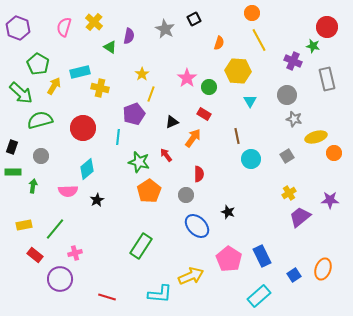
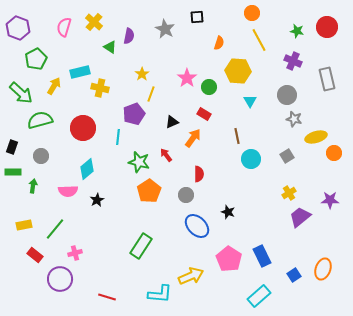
black square at (194, 19): moved 3 px right, 2 px up; rotated 24 degrees clockwise
green star at (313, 46): moved 16 px left, 15 px up
green pentagon at (38, 64): moved 2 px left, 5 px up; rotated 15 degrees clockwise
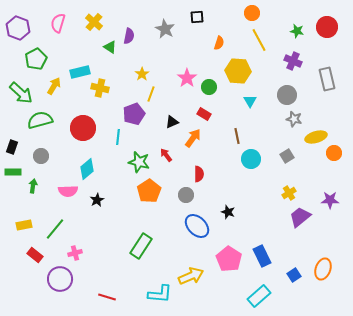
pink semicircle at (64, 27): moved 6 px left, 4 px up
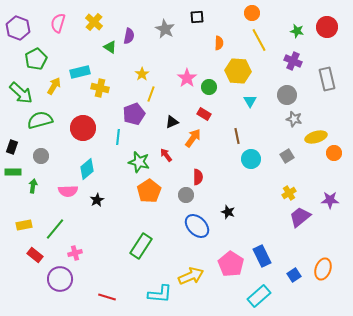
orange semicircle at (219, 43): rotated 16 degrees counterclockwise
red semicircle at (199, 174): moved 1 px left, 3 px down
pink pentagon at (229, 259): moved 2 px right, 5 px down
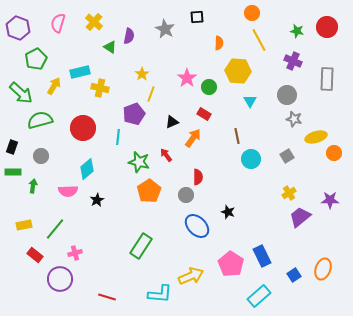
gray rectangle at (327, 79): rotated 15 degrees clockwise
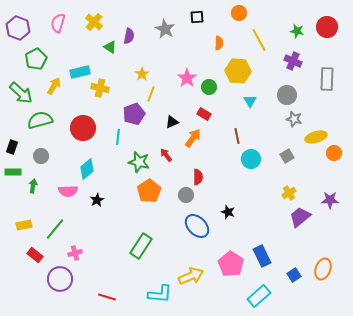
orange circle at (252, 13): moved 13 px left
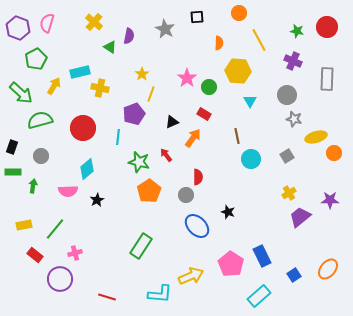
pink semicircle at (58, 23): moved 11 px left
orange ellipse at (323, 269): moved 5 px right; rotated 20 degrees clockwise
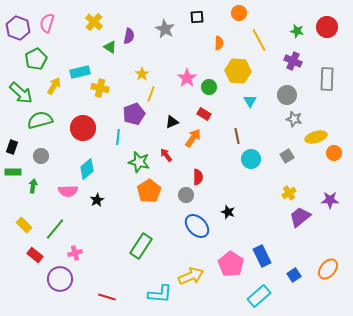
yellow rectangle at (24, 225): rotated 56 degrees clockwise
